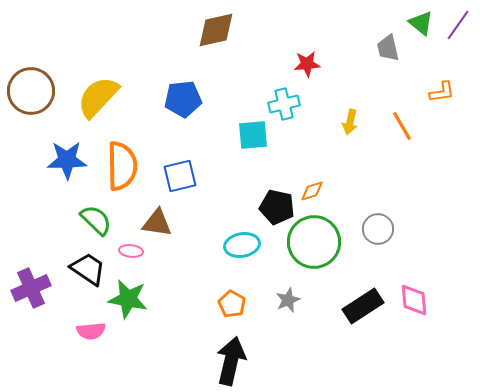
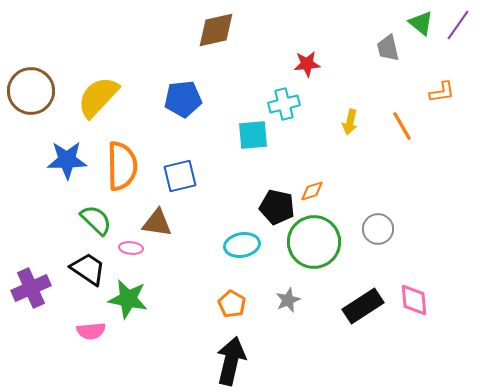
pink ellipse: moved 3 px up
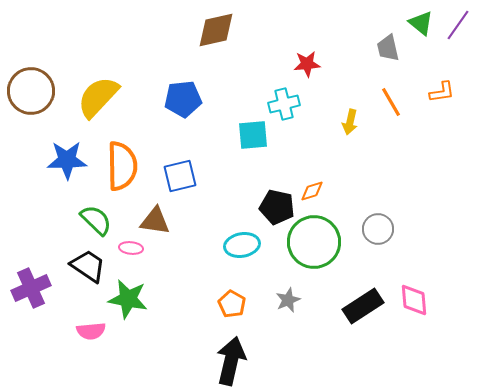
orange line: moved 11 px left, 24 px up
brown triangle: moved 2 px left, 2 px up
black trapezoid: moved 3 px up
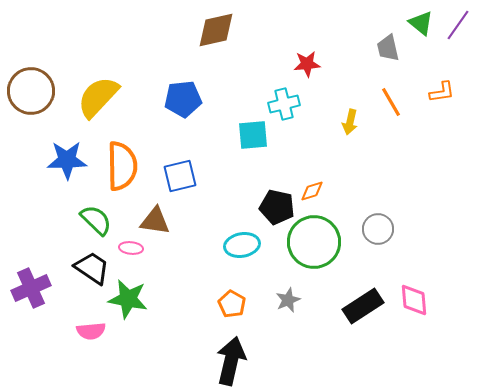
black trapezoid: moved 4 px right, 2 px down
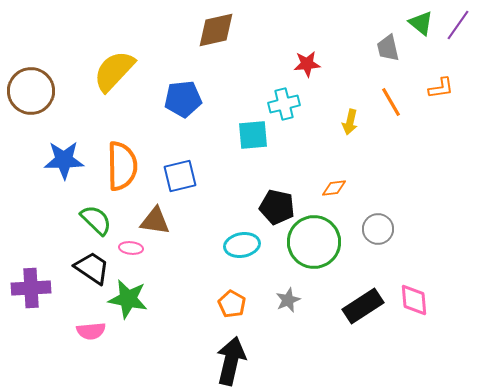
orange L-shape: moved 1 px left, 4 px up
yellow semicircle: moved 16 px right, 26 px up
blue star: moved 3 px left
orange diamond: moved 22 px right, 3 px up; rotated 10 degrees clockwise
purple cross: rotated 21 degrees clockwise
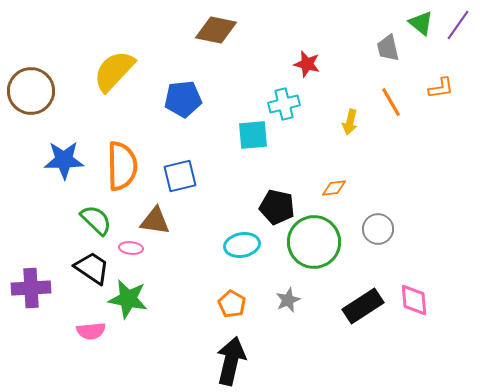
brown diamond: rotated 24 degrees clockwise
red star: rotated 20 degrees clockwise
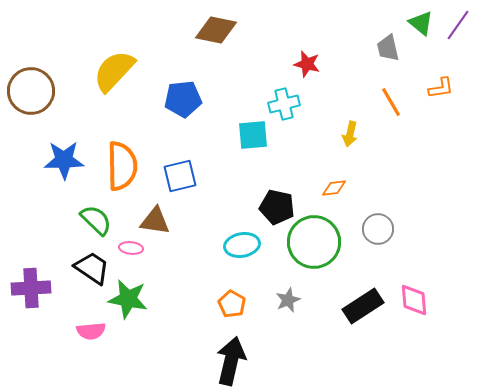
yellow arrow: moved 12 px down
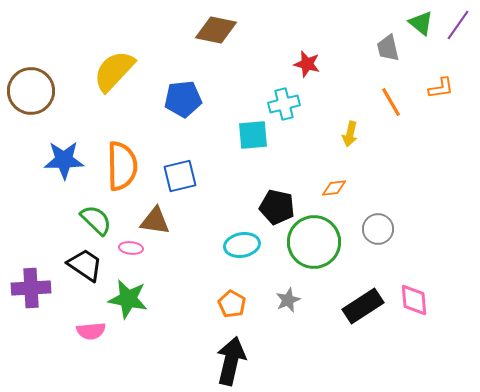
black trapezoid: moved 7 px left, 3 px up
